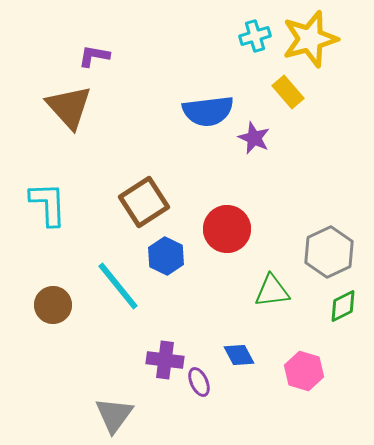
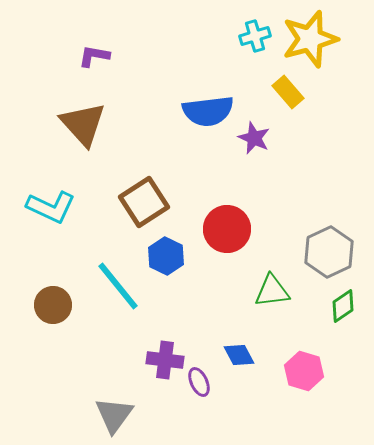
brown triangle: moved 14 px right, 17 px down
cyan L-shape: moved 3 px right, 3 px down; rotated 117 degrees clockwise
green diamond: rotated 8 degrees counterclockwise
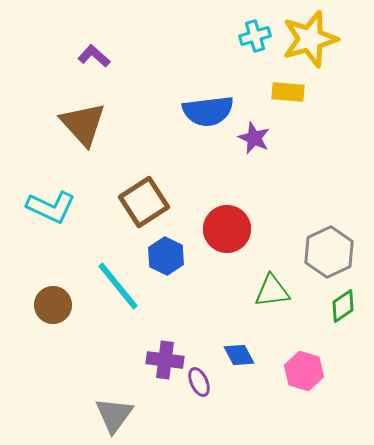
purple L-shape: rotated 32 degrees clockwise
yellow rectangle: rotated 44 degrees counterclockwise
